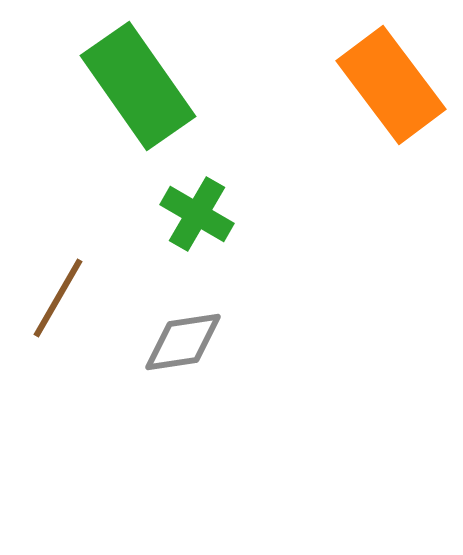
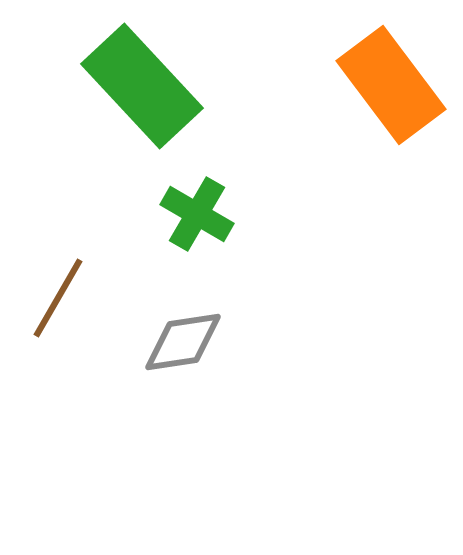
green rectangle: moved 4 px right; rotated 8 degrees counterclockwise
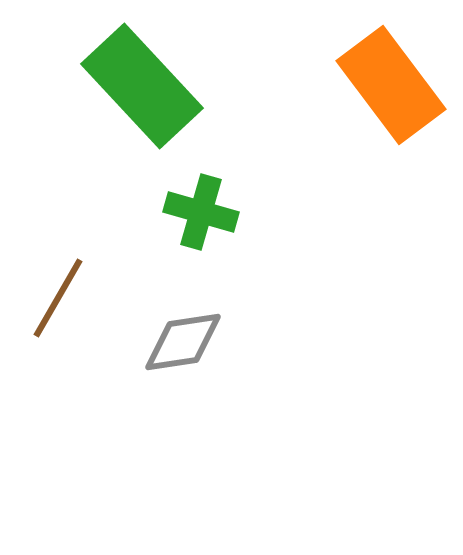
green cross: moved 4 px right, 2 px up; rotated 14 degrees counterclockwise
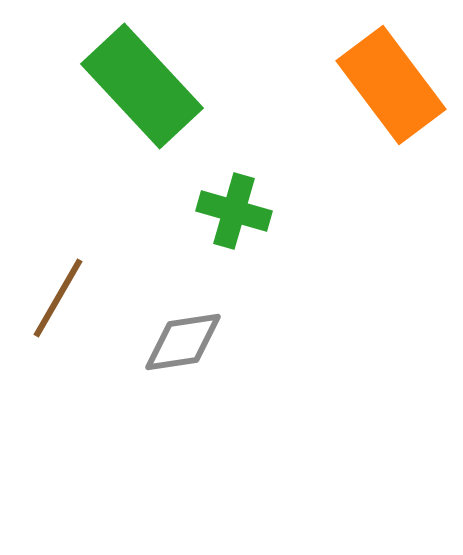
green cross: moved 33 px right, 1 px up
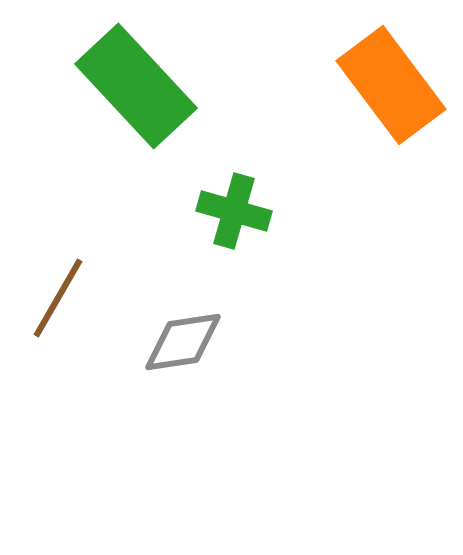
green rectangle: moved 6 px left
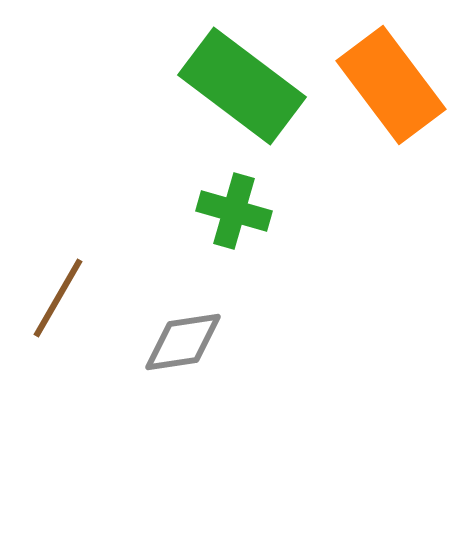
green rectangle: moved 106 px right; rotated 10 degrees counterclockwise
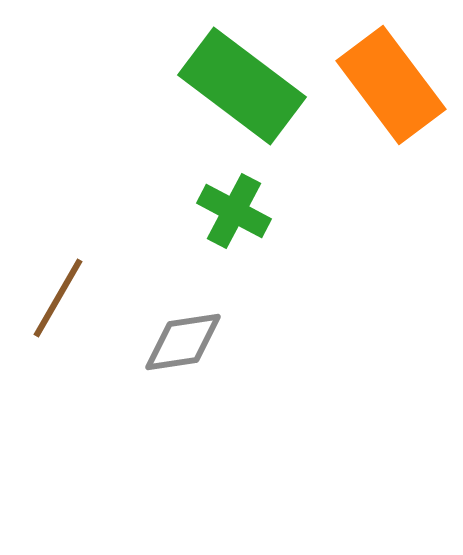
green cross: rotated 12 degrees clockwise
